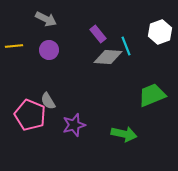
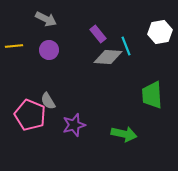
white hexagon: rotated 10 degrees clockwise
green trapezoid: rotated 72 degrees counterclockwise
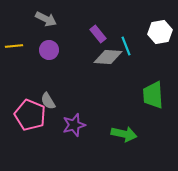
green trapezoid: moved 1 px right
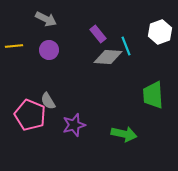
white hexagon: rotated 10 degrees counterclockwise
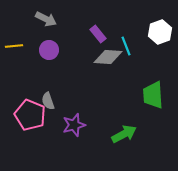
gray semicircle: rotated 12 degrees clockwise
green arrow: rotated 40 degrees counterclockwise
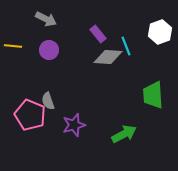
yellow line: moved 1 px left; rotated 12 degrees clockwise
